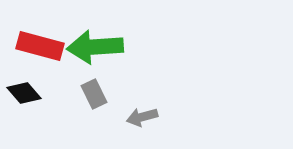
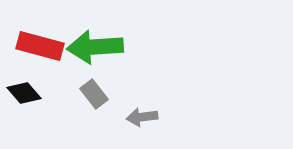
gray rectangle: rotated 12 degrees counterclockwise
gray arrow: rotated 8 degrees clockwise
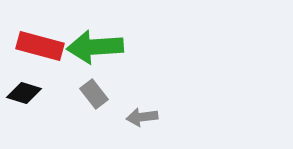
black diamond: rotated 32 degrees counterclockwise
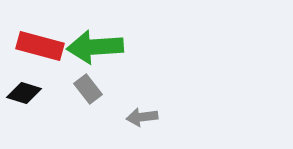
gray rectangle: moved 6 px left, 5 px up
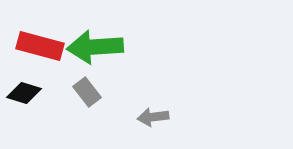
gray rectangle: moved 1 px left, 3 px down
gray arrow: moved 11 px right
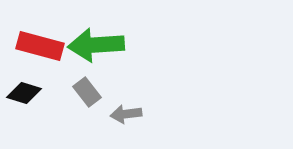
green arrow: moved 1 px right, 2 px up
gray arrow: moved 27 px left, 3 px up
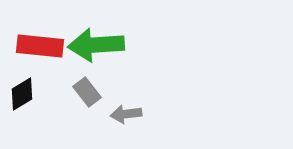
red rectangle: rotated 9 degrees counterclockwise
black diamond: moved 2 px left, 1 px down; rotated 48 degrees counterclockwise
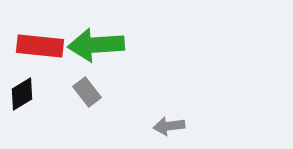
gray arrow: moved 43 px right, 12 px down
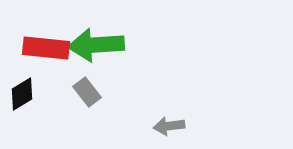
red rectangle: moved 6 px right, 2 px down
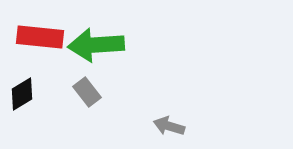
red rectangle: moved 6 px left, 11 px up
gray arrow: rotated 24 degrees clockwise
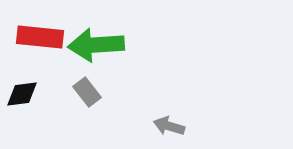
black diamond: rotated 24 degrees clockwise
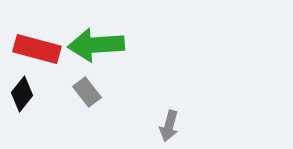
red rectangle: moved 3 px left, 12 px down; rotated 9 degrees clockwise
black diamond: rotated 44 degrees counterclockwise
gray arrow: rotated 92 degrees counterclockwise
